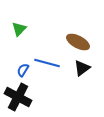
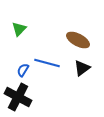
brown ellipse: moved 2 px up
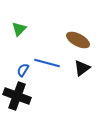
black cross: moved 1 px left, 1 px up; rotated 8 degrees counterclockwise
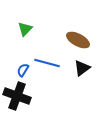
green triangle: moved 6 px right
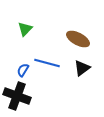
brown ellipse: moved 1 px up
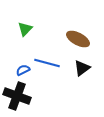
blue semicircle: rotated 32 degrees clockwise
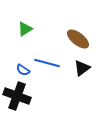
green triangle: rotated 14 degrees clockwise
brown ellipse: rotated 10 degrees clockwise
blue semicircle: rotated 120 degrees counterclockwise
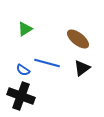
black cross: moved 4 px right
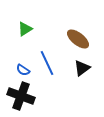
blue line: rotated 50 degrees clockwise
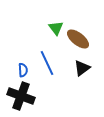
green triangle: moved 31 px right, 1 px up; rotated 35 degrees counterclockwise
blue semicircle: rotated 128 degrees counterclockwise
